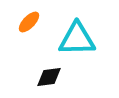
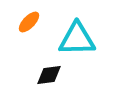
black diamond: moved 2 px up
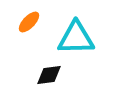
cyan triangle: moved 1 px left, 1 px up
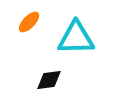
black diamond: moved 5 px down
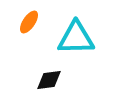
orange ellipse: rotated 10 degrees counterclockwise
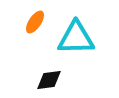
orange ellipse: moved 6 px right
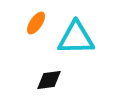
orange ellipse: moved 1 px right, 1 px down
